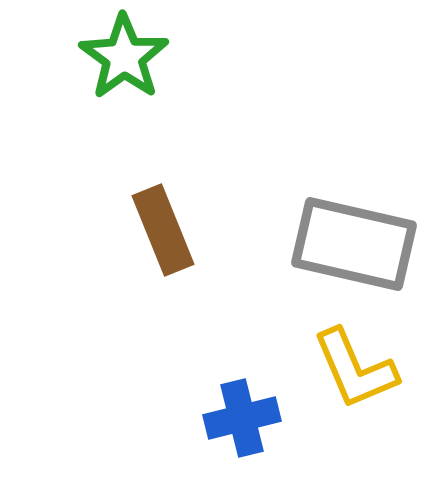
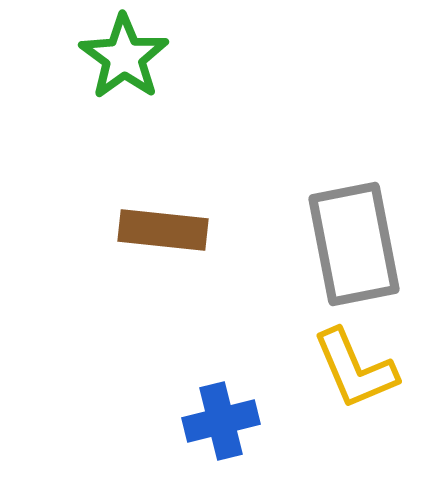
brown rectangle: rotated 62 degrees counterclockwise
gray rectangle: rotated 66 degrees clockwise
blue cross: moved 21 px left, 3 px down
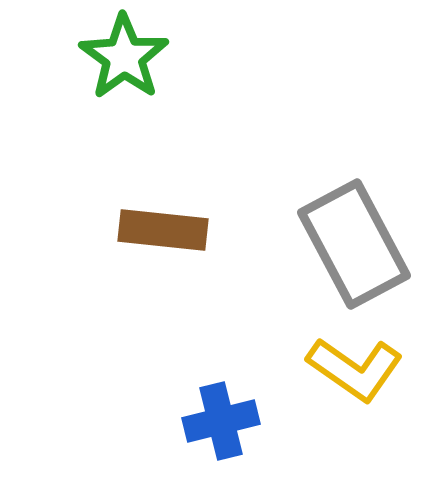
gray rectangle: rotated 17 degrees counterclockwise
yellow L-shape: rotated 32 degrees counterclockwise
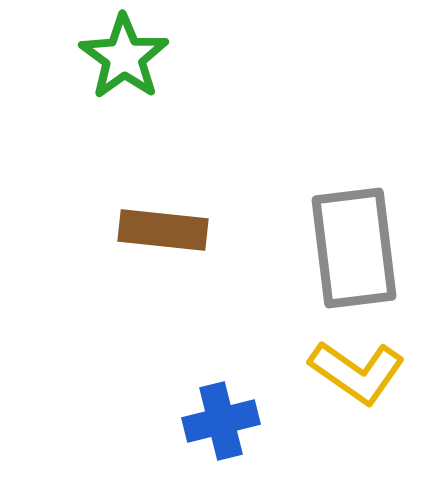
gray rectangle: moved 4 px down; rotated 21 degrees clockwise
yellow L-shape: moved 2 px right, 3 px down
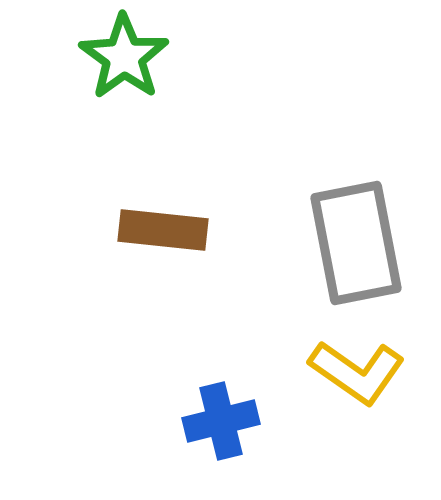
gray rectangle: moved 2 px right, 5 px up; rotated 4 degrees counterclockwise
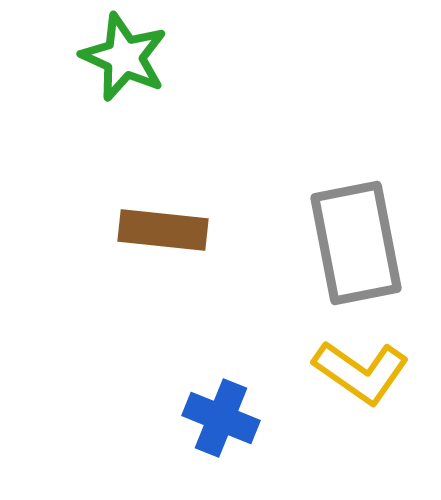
green star: rotated 12 degrees counterclockwise
yellow L-shape: moved 4 px right
blue cross: moved 3 px up; rotated 36 degrees clockwise
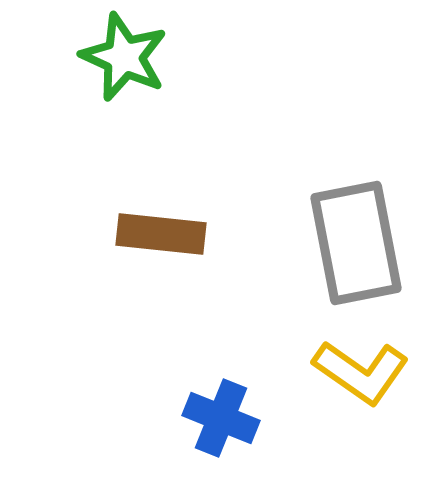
brown rectangle: moved 2 px left, 4 px down
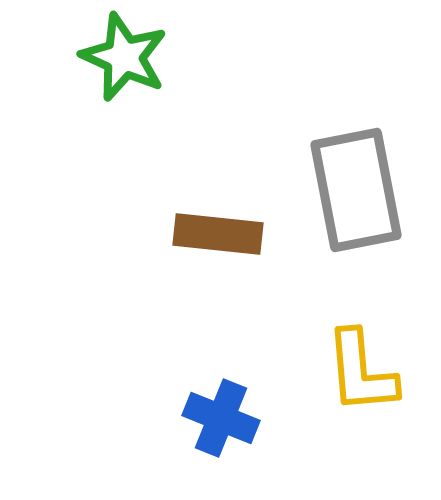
brown rectangle: moved 57 px right
gray rectangle: moved 53 px up
yellow L-shape: rotated 50 degrees clockwise
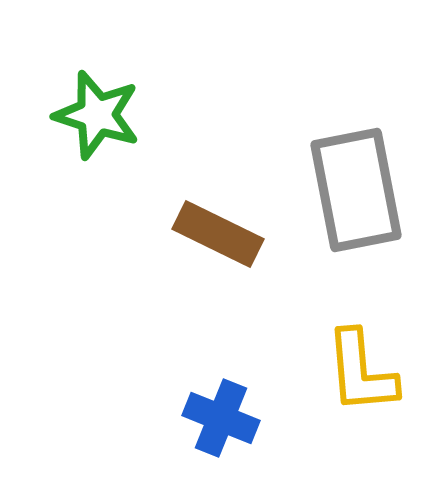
green star: moved 27 px left, 58 px down; rotated 6 degrees counterclockwise
brown rectangle: rotated 20 degrees clockwise
